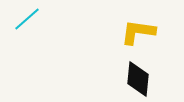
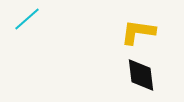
black diamond: moved 3 px right, 4 px up; rotated 12 degrees counterclockwise
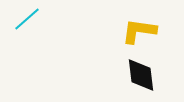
yellow L-shape: moved 1 px right, 1 px up
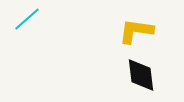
yellow L-shape: moved 3 px left
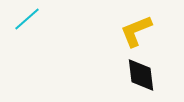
yellow L-shape: rotated 30 degrees counterclockwise
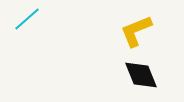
black diamond: rotated 15 degrees counterclockwise
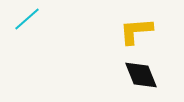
yellow L-shape: rotated 18 degrees clockwise
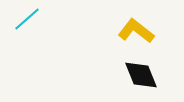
yellow L-shape: rotated 42 degrees clockwise
